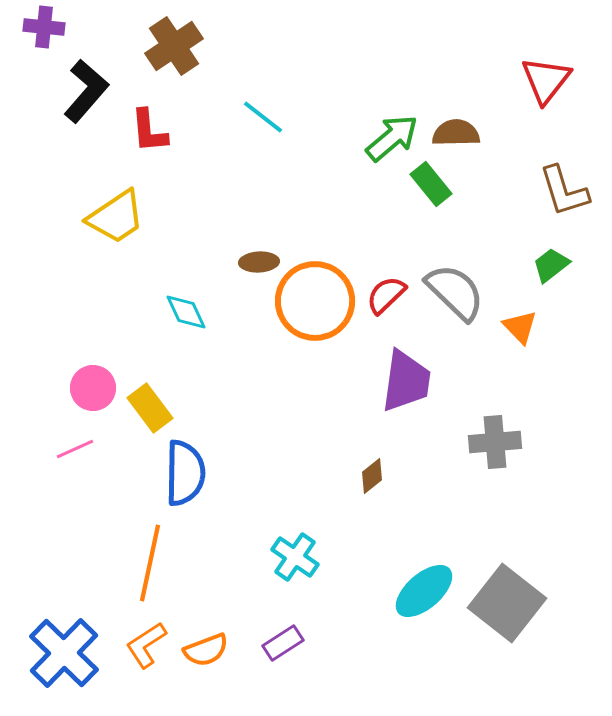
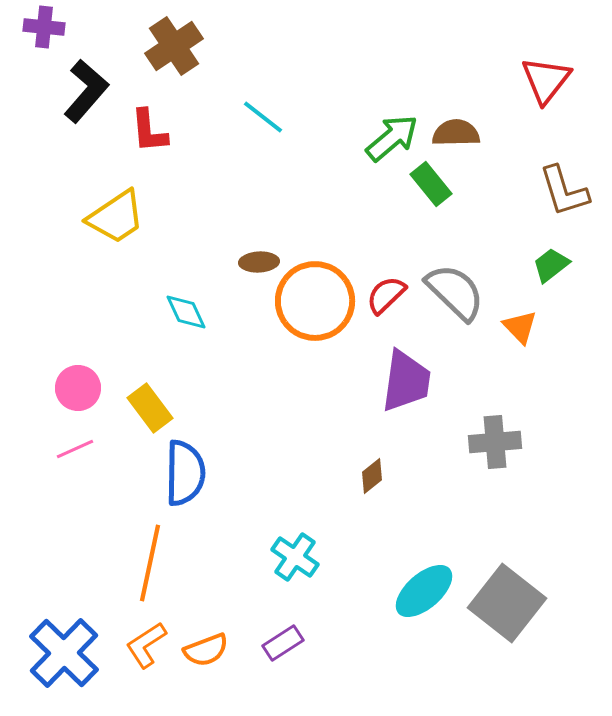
pink circle: moved 15 px left
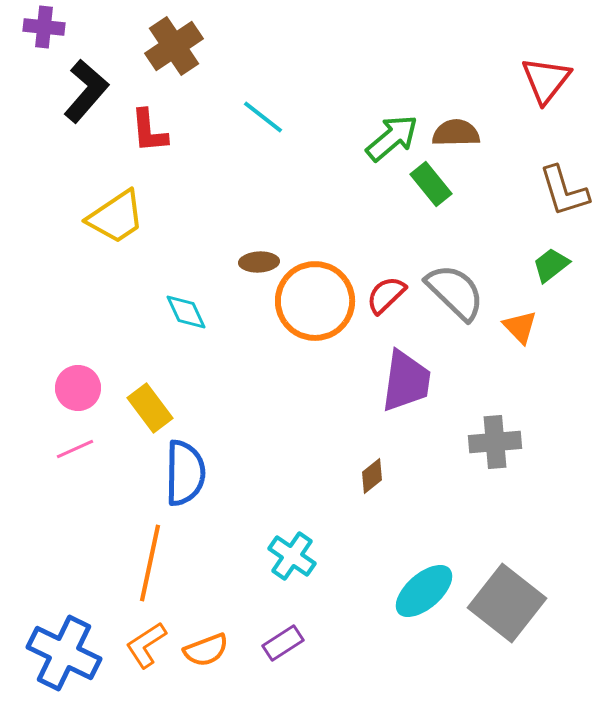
cyan cross: moved 3 px left, 1 px up
blue cross: rotated 18 degrees counterclockwise
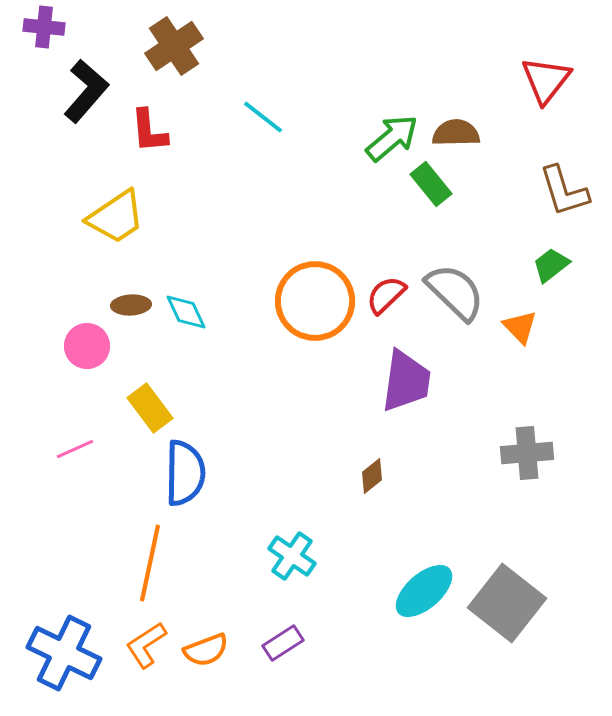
brown ellipse: moved 128 px left, 43 px down
pink circle: moved 9 px right, 42 px up
gray cross: moved 32 px right, 11 px down
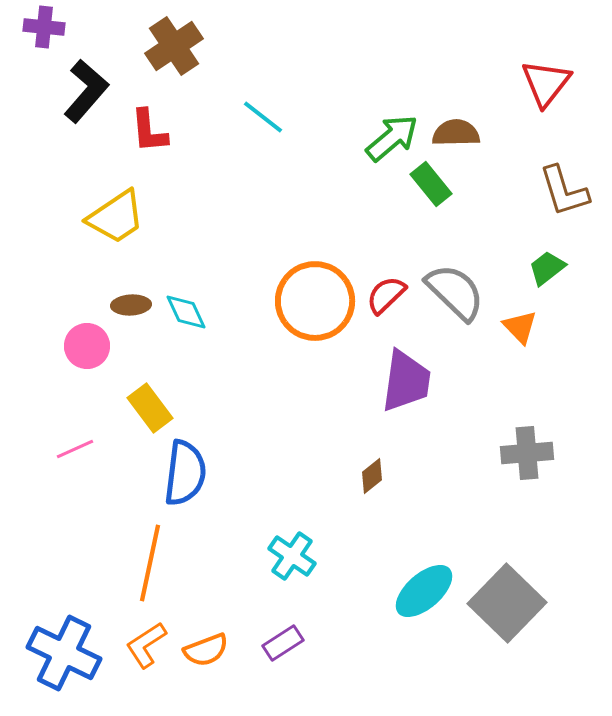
red triangle: moved 3 px down
green trapezoid: moved 4 px left, 3 px down
blue semicircle: rotated 6 degrees clockwise
gray square: rotated 6 degrees clockwise
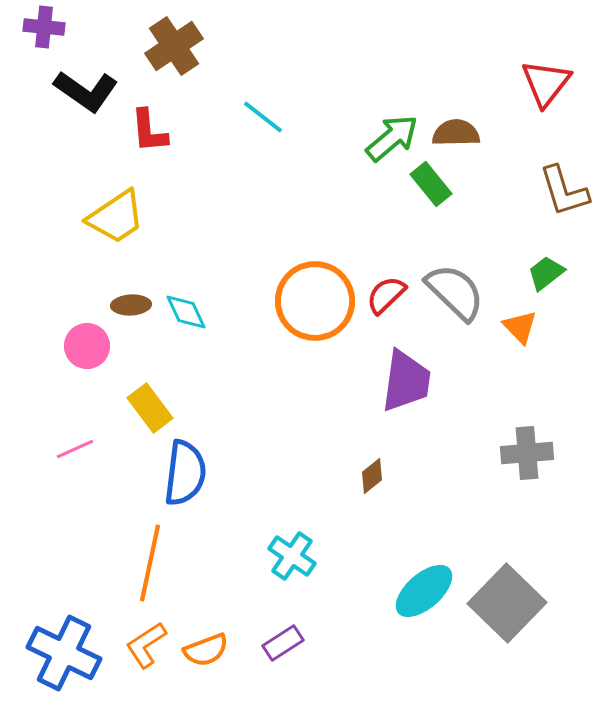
black L-shape: rotated 84 degrees clockwise
green trapezoid: moved 1 px left, 5 px down
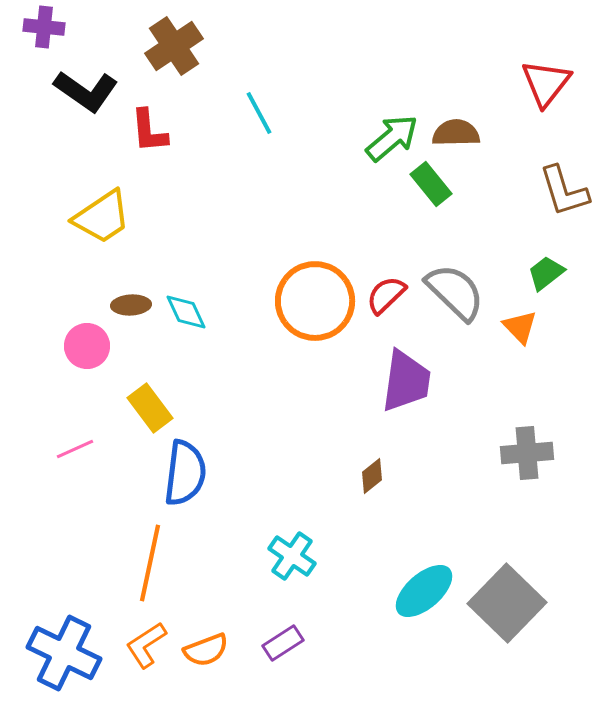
cyan line: moved 4 px left, 4 px up; rotated 24 degrees clockwise
yellow trapezoid: moved 14 px left
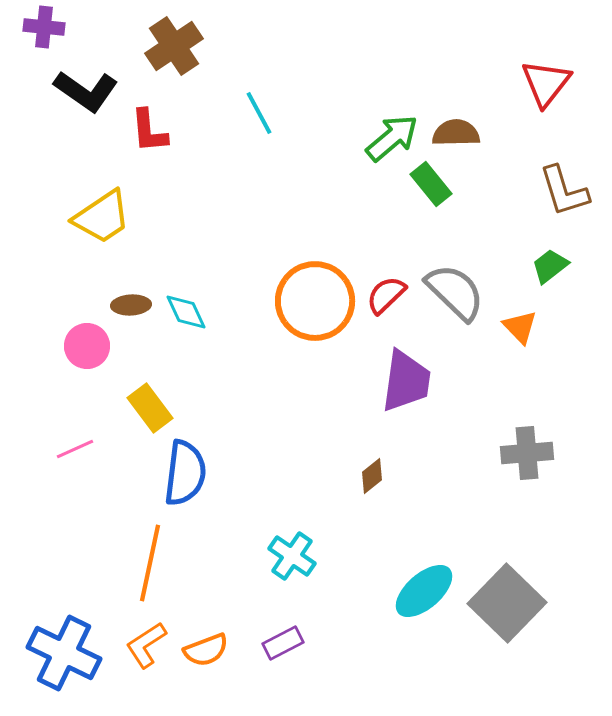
green trapezoid: moved 4 px right, 7 px up
purple rectangle: rotated 6 degrees clockwise
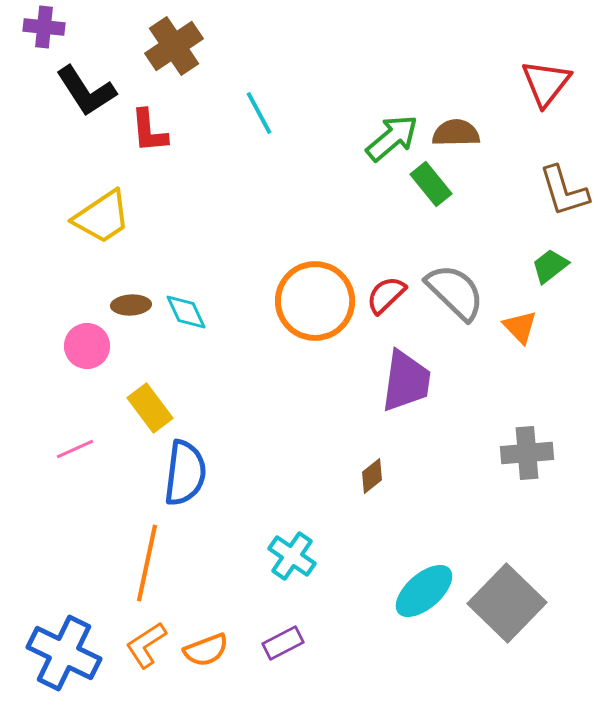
black L-shape: rotated 22 degrees clockwise
orange line: moved 3 px left
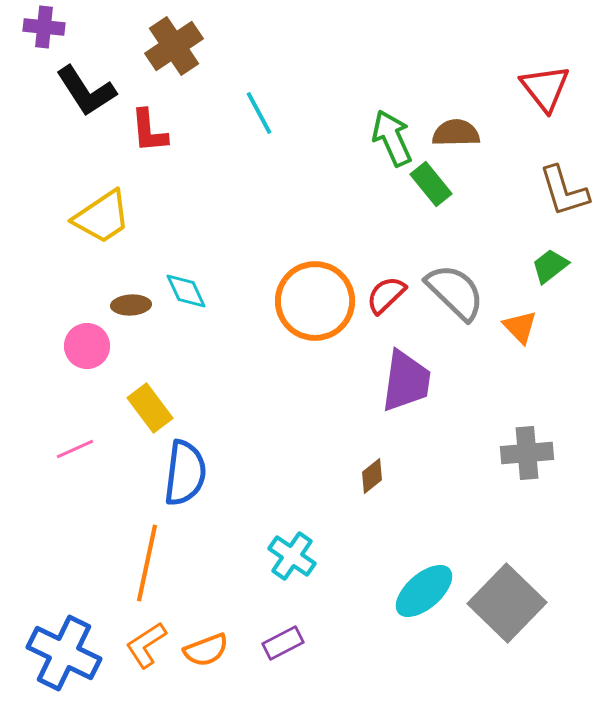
red triangle: moved 1 px left, 5 px down; rotated 16 degrees counterclockwise
green arrow: rotated 74 degrees counterclockwise
cyan diamond: moved 21 px up
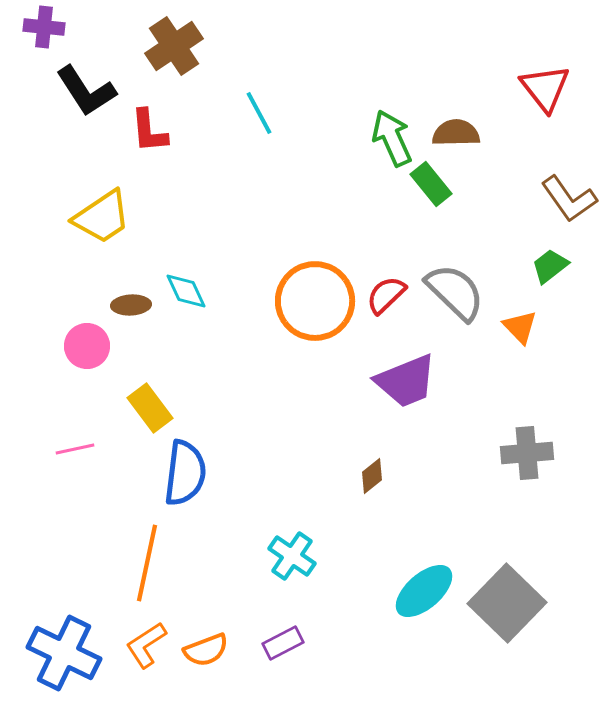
brown L-shape: moved 5 px right, 8 px down; rotated 18 degrees counterclockwise
purple trapezoid: rotated 60 degrees clockwise
pink line: rotated 12 degrees clockwise
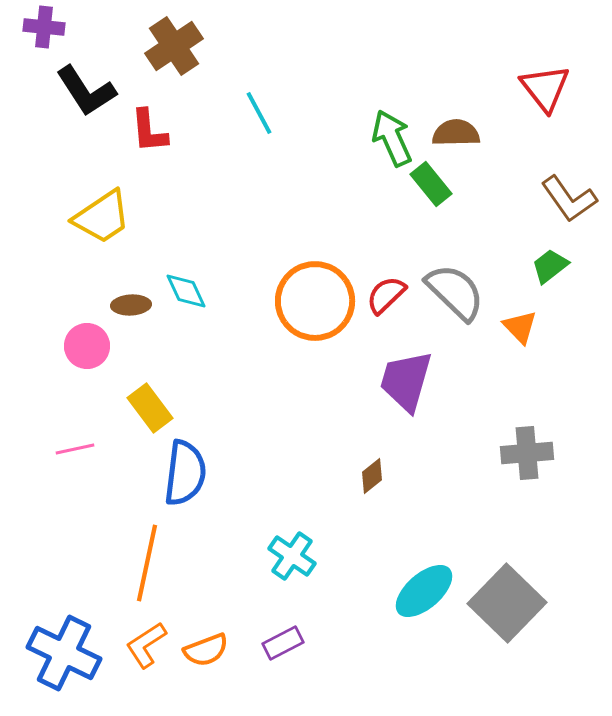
purple trapezoid: rotated 128 degrees clockwise
